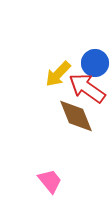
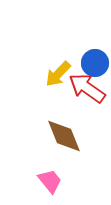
brown diamond: moved 12 px left, 20 px down
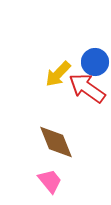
blue circle: moved 1 px up
brown diamond: moved 8 px left, 6 px down
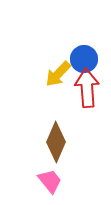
blue circle: moved 11 px left, 3 px up
red arrow: rotated 51 degrees clockwise
brown diamond: rotated 45 degrees clockwise
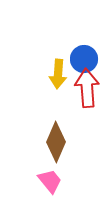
yellow arrow: rotated 40 degrees counterclockwise
